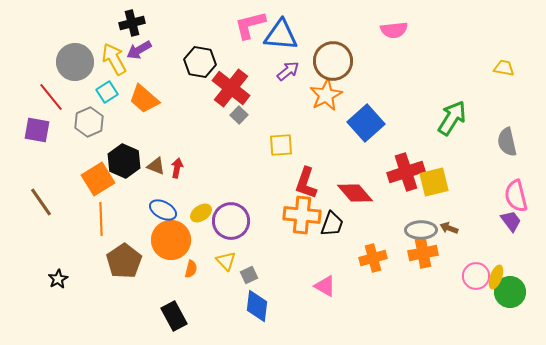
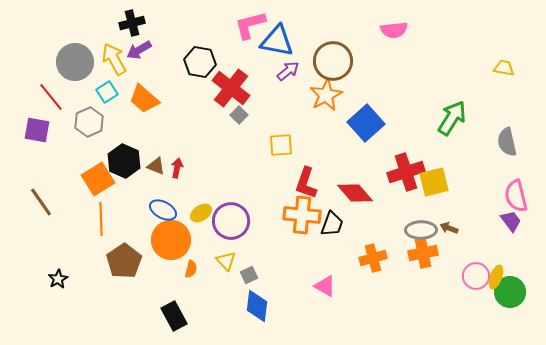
blue triangle at (281, 35): moved 4 px left, 6 px down; rotated 6 degrees clockwise
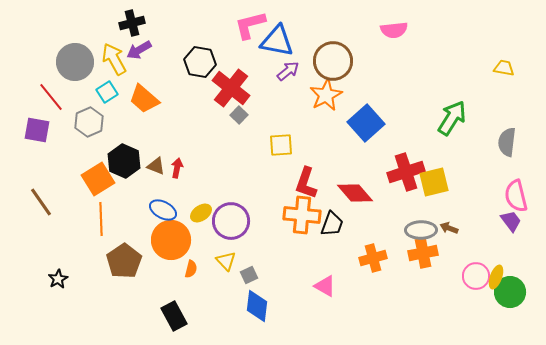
gray semicircle at (507, 142): rotated 20 degrees clockwise
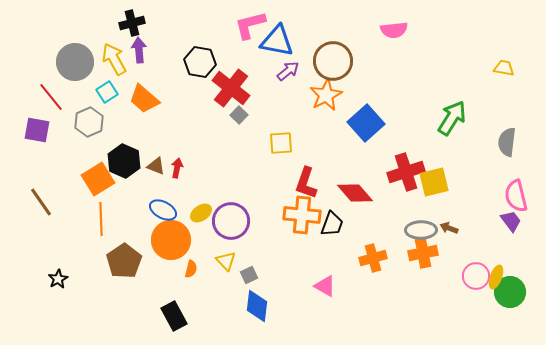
purple arrow at (139, 50): rotated 115 degrees clockwise
yellow square at (281, 145): moved 2 px up
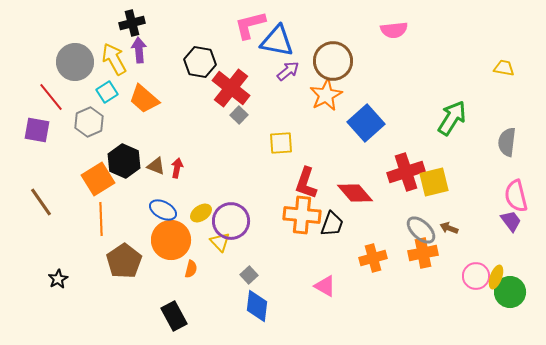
gray ellipse at (421, 230): rotated 44 degrees clockwise
yellow triangle at (226, 261): moved 6 px left, 19 px up
gray square at (249, 275): rotated 18 degrees counterclockwise
